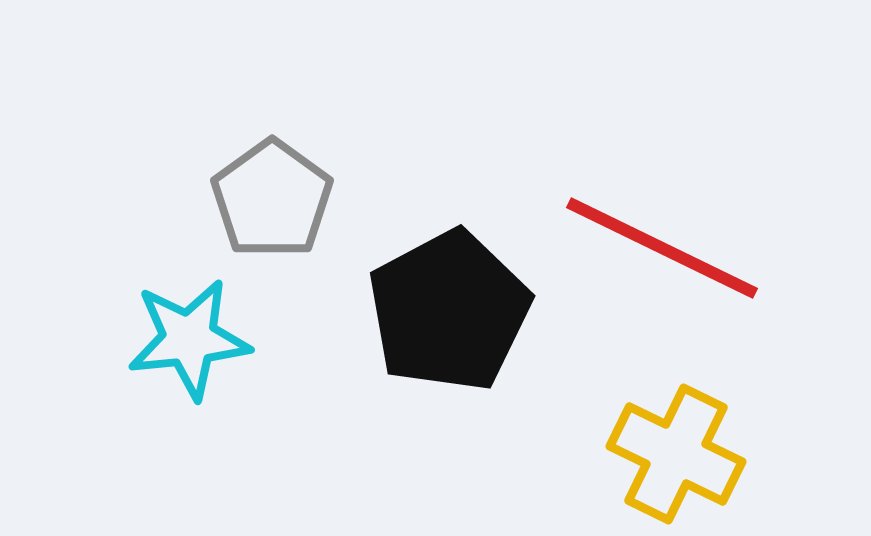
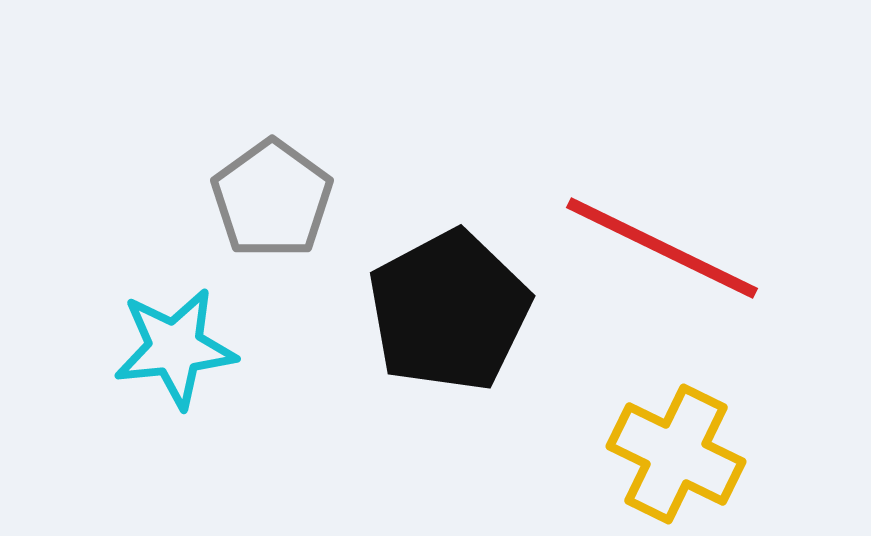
cyan star: moved 14 px left, 9 px down
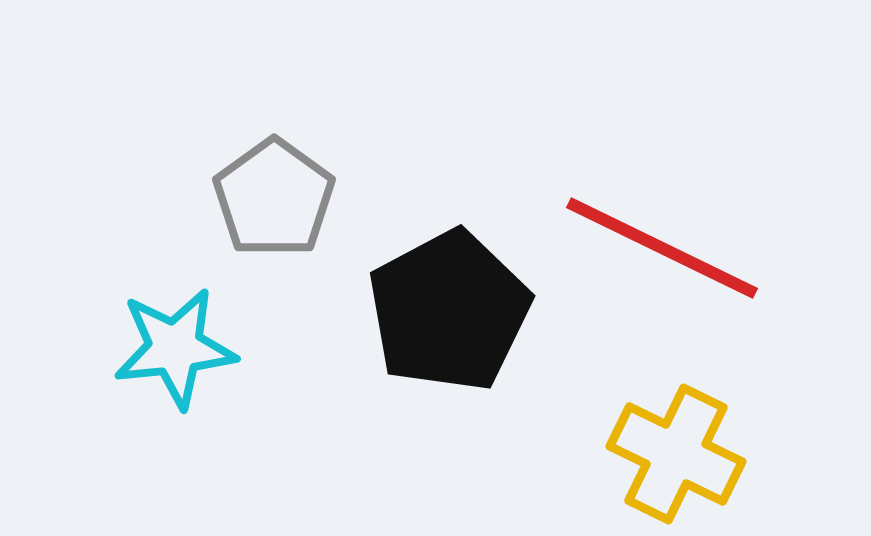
gray pentagon: moved 2 px right, 1 px up
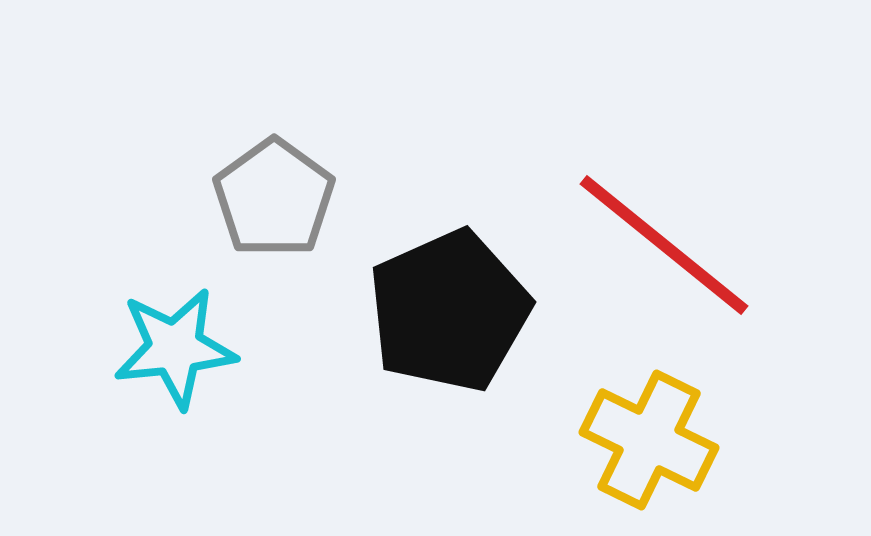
red line: moved 2 px right, 3 px up; rotated 13 degrees clockwise
black pentagon: rotated 4 degrees clockwise
yellow cross: moved 27 px left, 14 px up
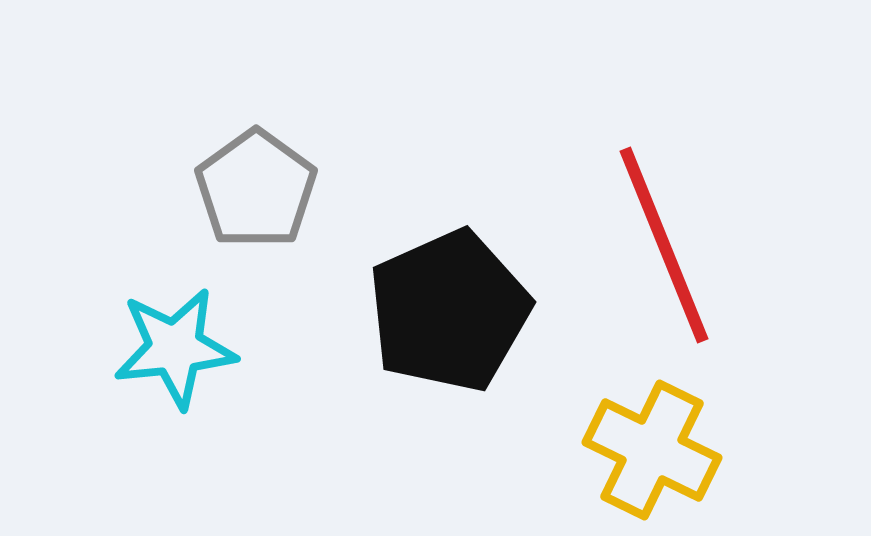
gray pentagon: moved 18 px left, 9 px up
red line: rotated 29 degrees clockwise
yellow cross: moved 3 px right, 10 px down
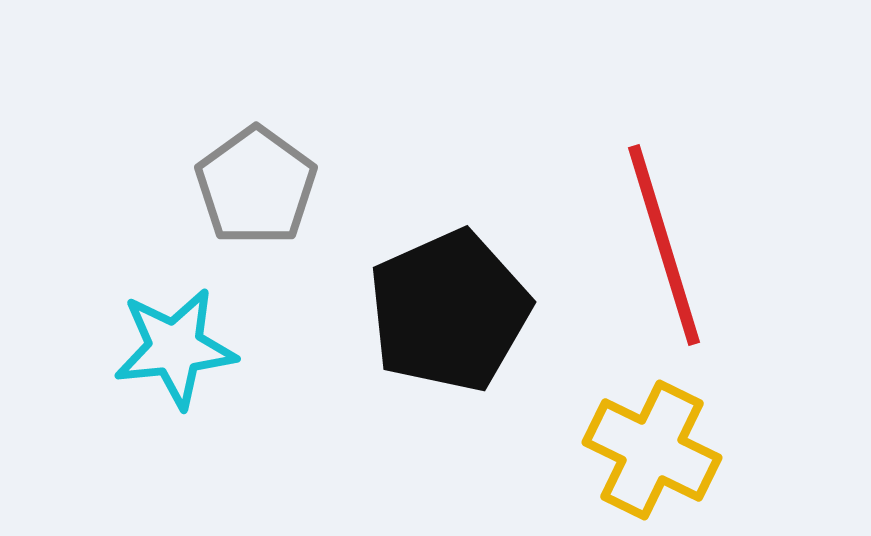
gray pentagon: moved 3 px up
red line: rotated 5 degrees clockwise
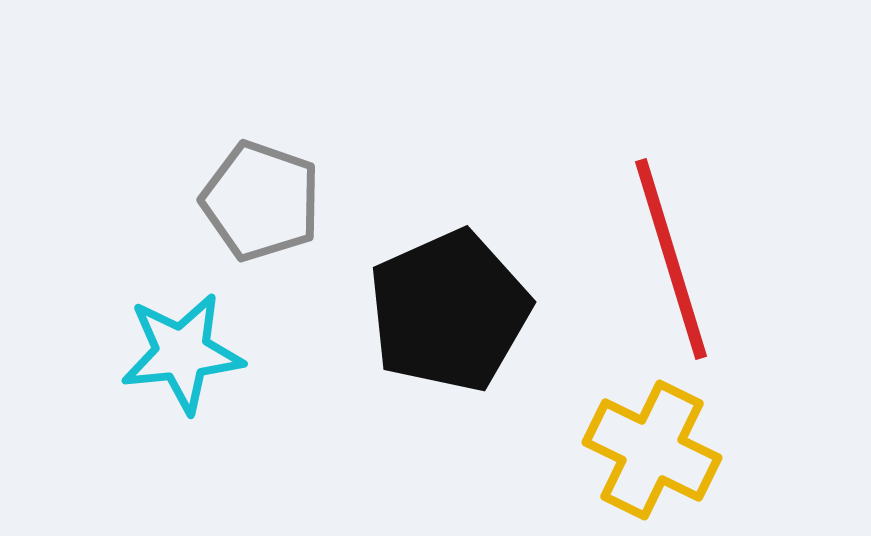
gray pentagon: moved 5 px right, 15 px down; rotated 17 degrees counterclockwise
red line: moved 7 px right, 14 px down
cyan star: moved 7 px right, 5 px down
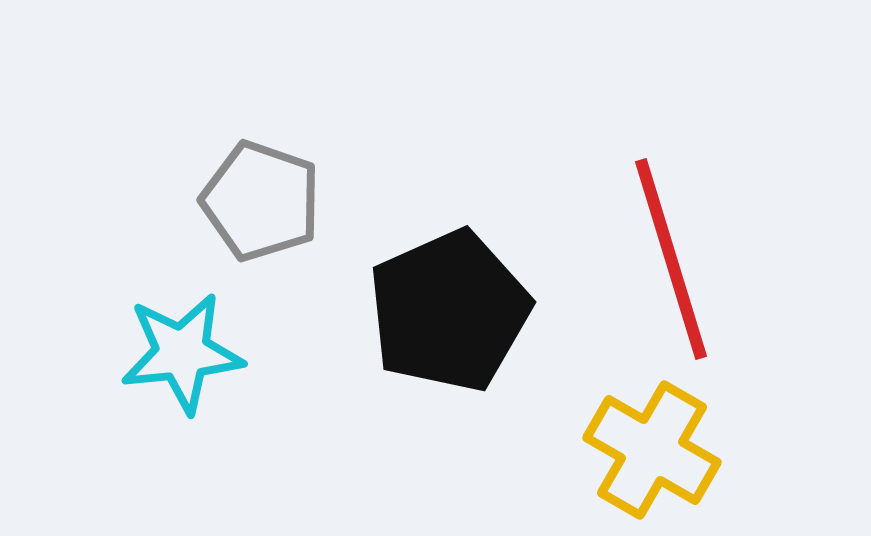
yellow cross: rotated 4 degrees clockwise
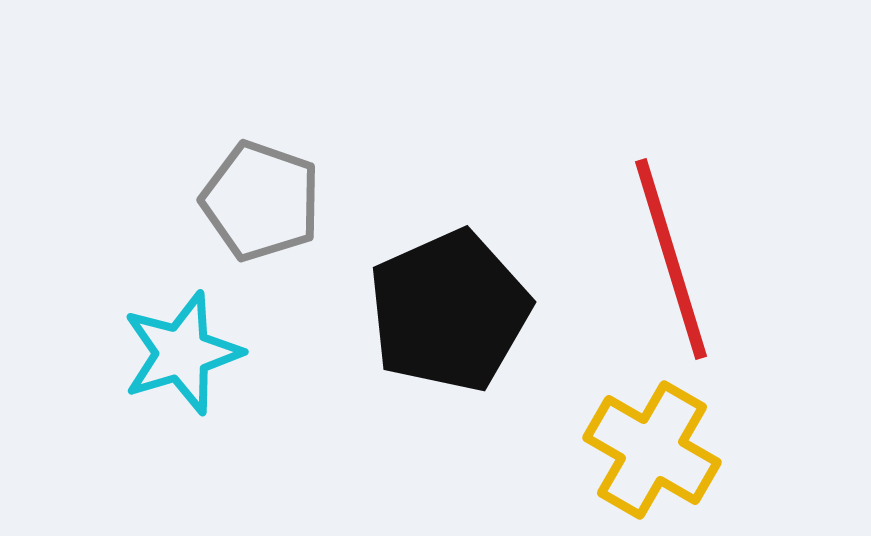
cyan star: rotated 11 degrees counterclockwise
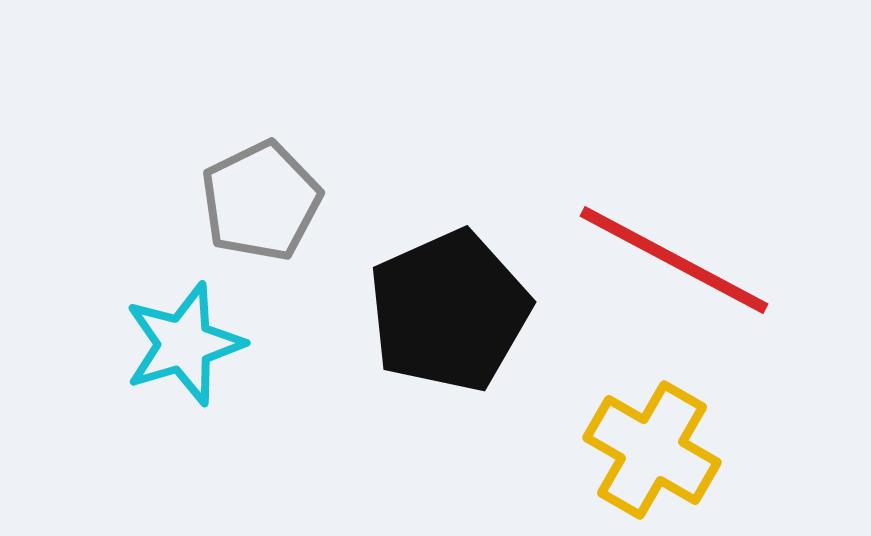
gray pentagon: rotated 27 degrees clockwise
red line: moved 3 px right, 1 px down; rotated 45 degrees counterclockwise
cyan star: moved 2 px right, 9 px up
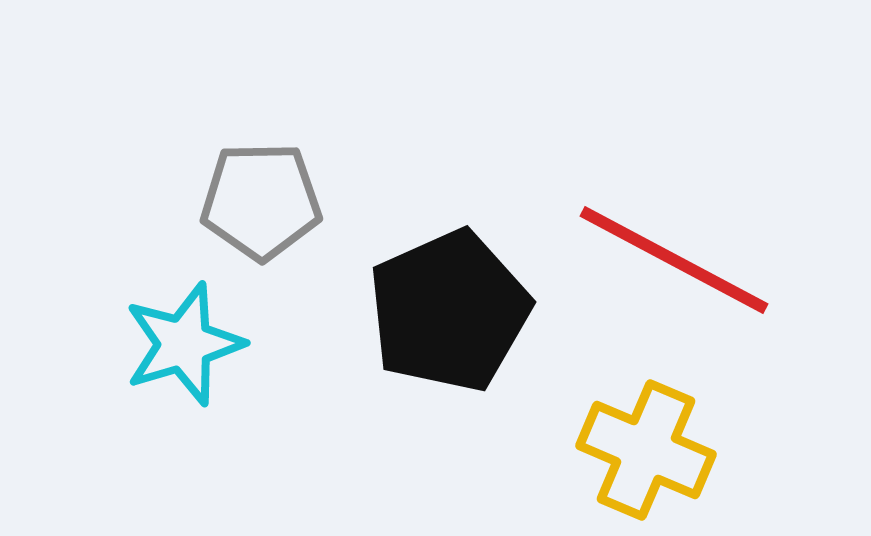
gray pentagon: rotated 25 degrees clockwise
yellow cross: moved 6 px left; rotated 7 degrees counterclockwise
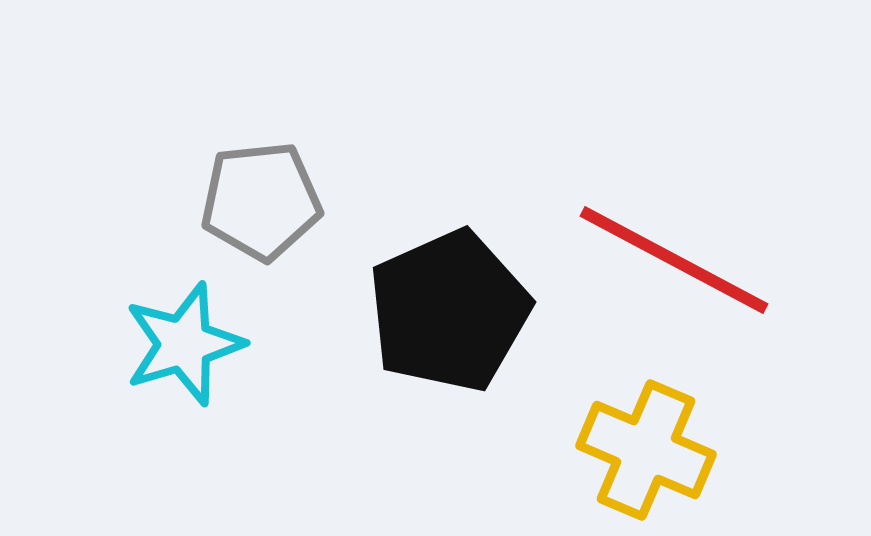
gray pentagon: rotated 5 degrees counterclockwise
